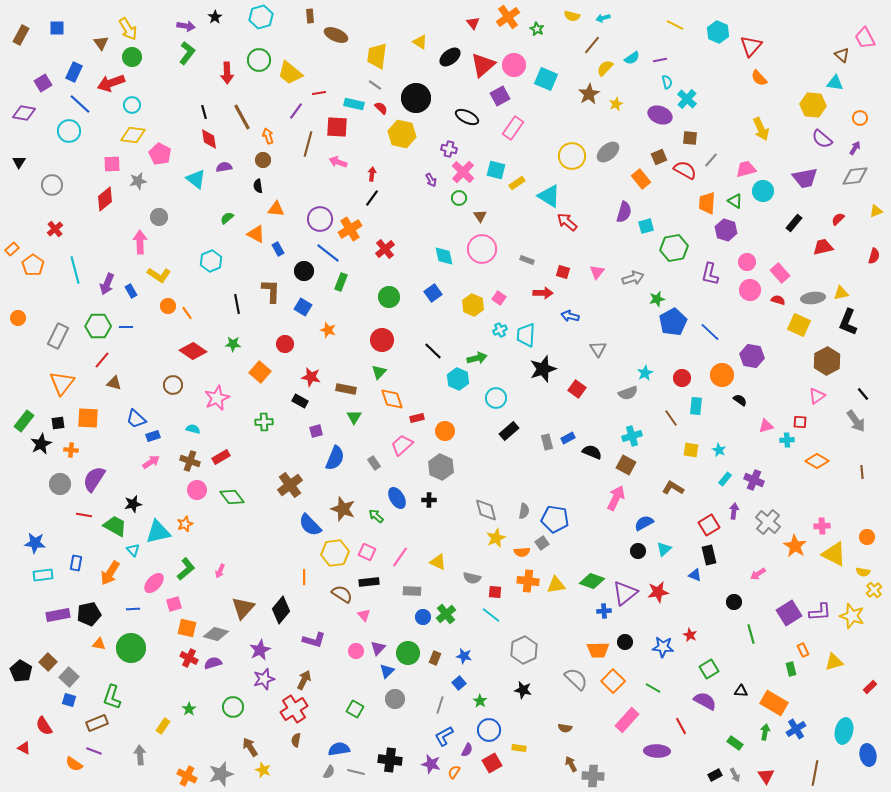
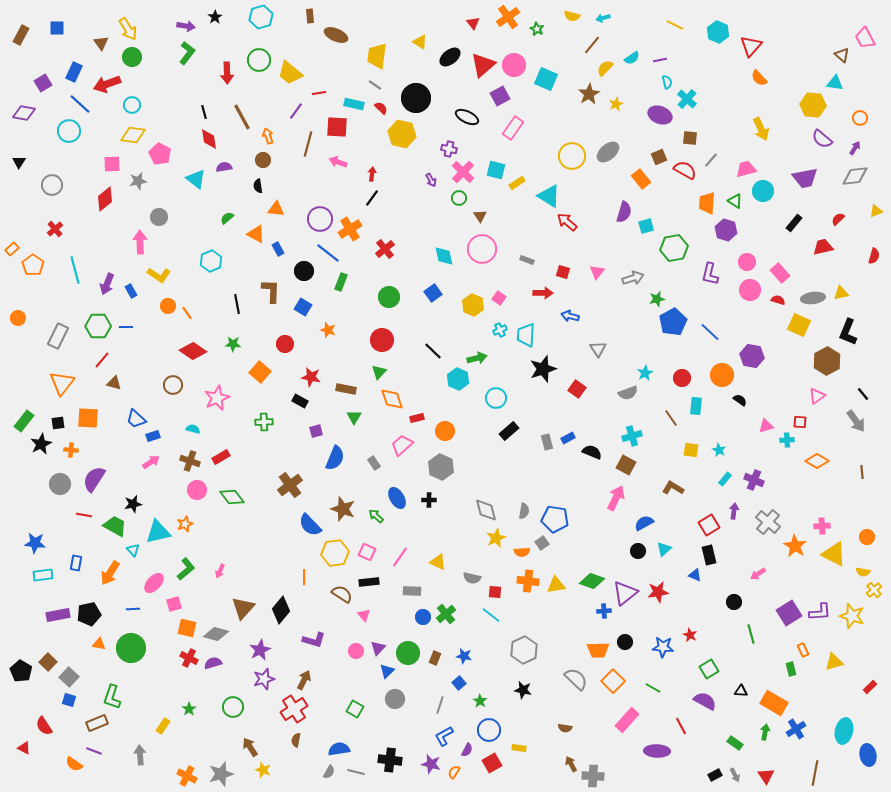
red arrow at (111, 83): moved 4 px left, 1 px down
black L-shape at (848, 322): moved 10 px down
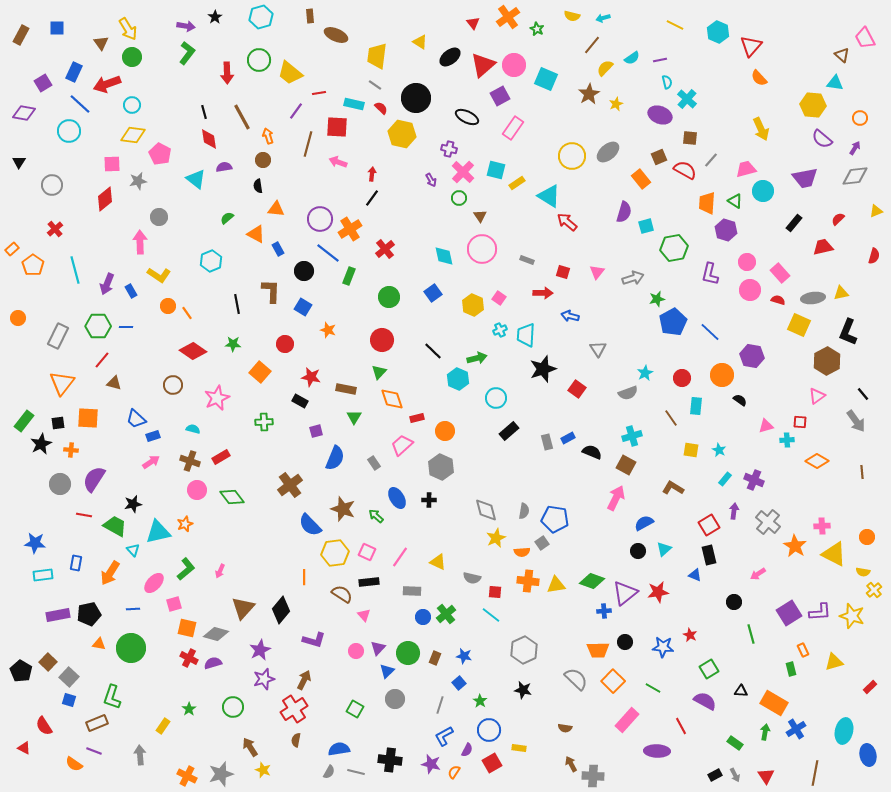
green rectangle at (341, 282): moved 8 px right, 6 px up
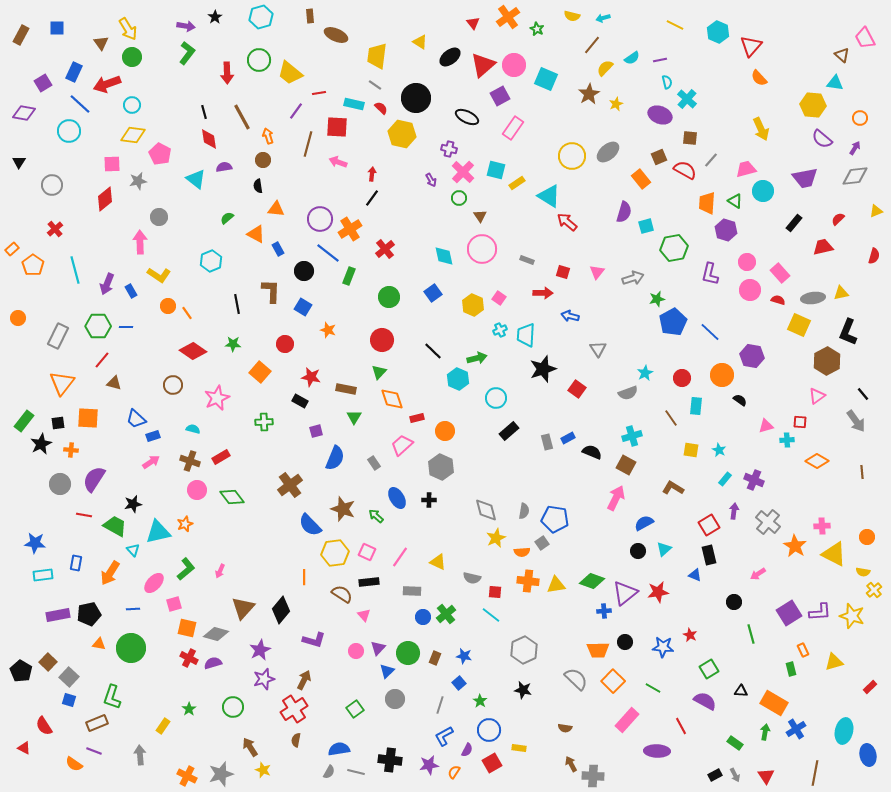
green square at (355, 709): rotated 24 degrees clockwise
purple star at (431, 764): moved 2 px left, 1 px down; rotated 24 degrees counterclockwise
